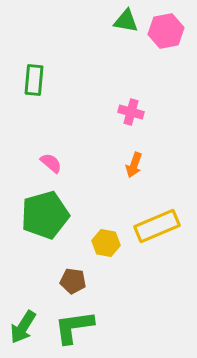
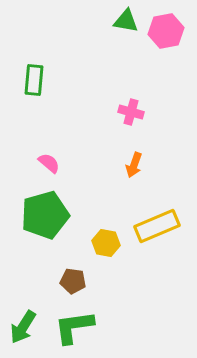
pink semicircle: moved 2 px left
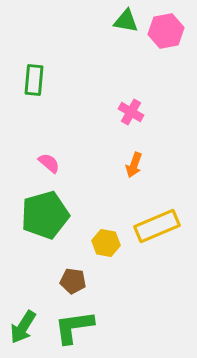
pink cross: rotated 15 degrees clockwise
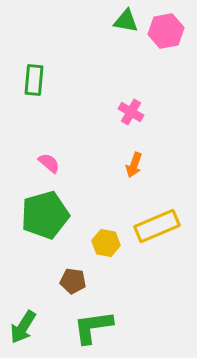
green L-shape: moved 19 px right
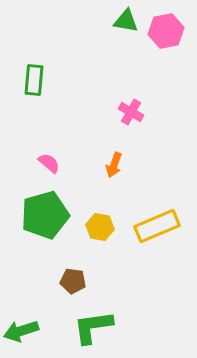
orange arrow: moved 20 px left
yellow hexagon: moved 6 px left, 16 px up
green arrow: moved 2 px left, 4 px down; rotated 40 degrees clockwise
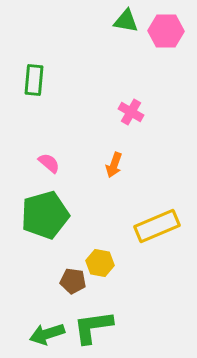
pink hexagon: rotated 12 degrees clockwise
yellow hexagon: moved 36 px down
green arrow: moved 26 px right, 3 px down
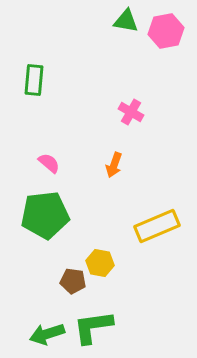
pink hexagon: rotated 12 degrees counterclockwise
green pentagon: rotated 9 degrees clockwise
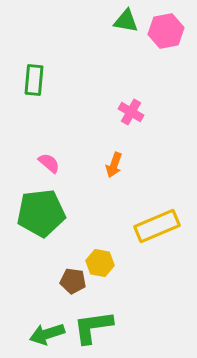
green pentagon: moved 4 px left, 2 px up
